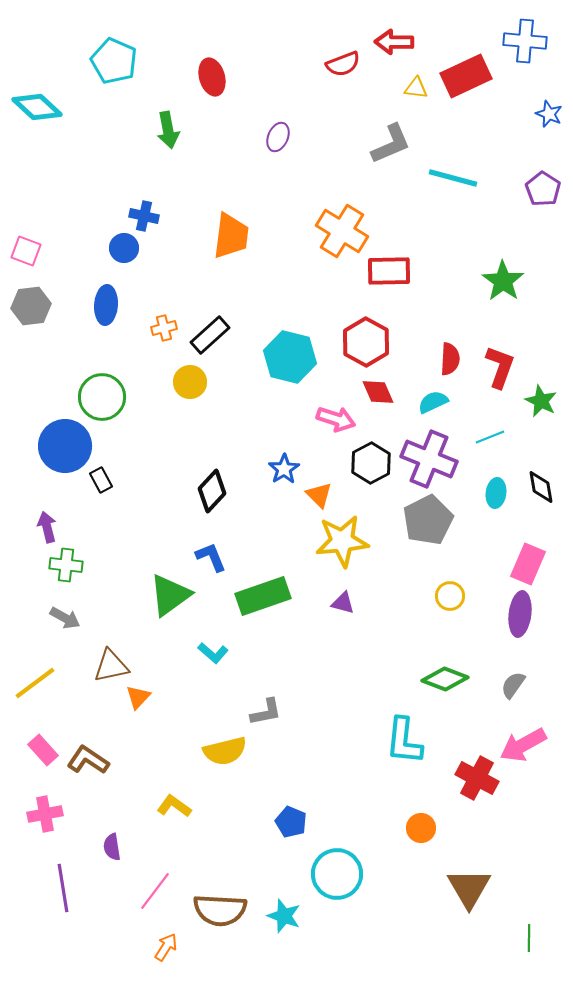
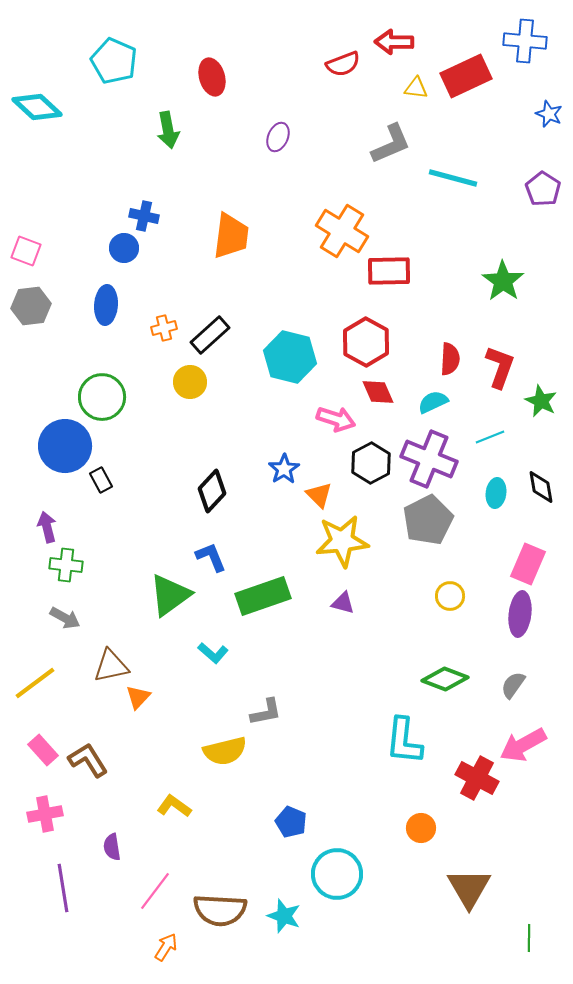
brown L-shape at (88, 760): rotated 24 degrees clockwise
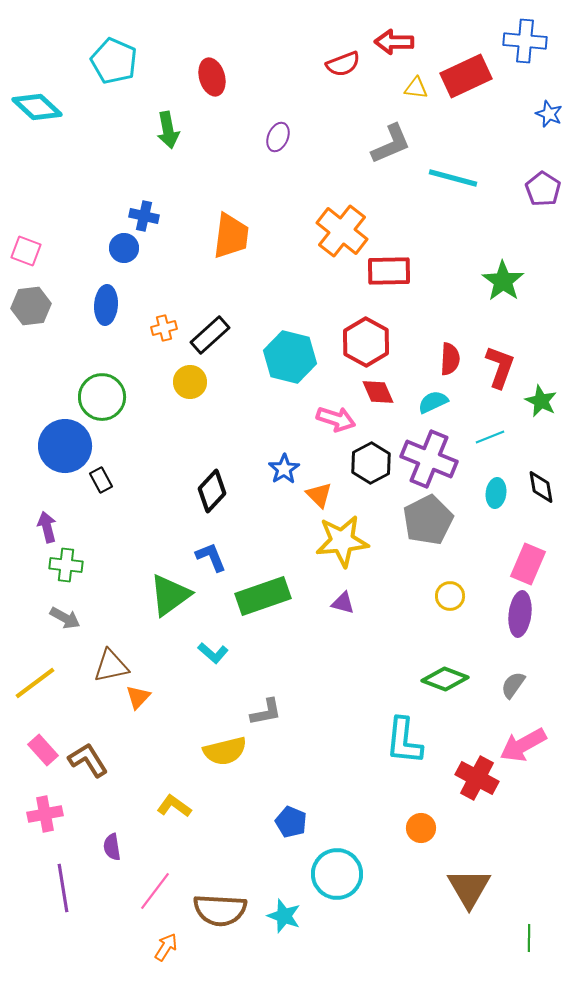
orange cross at (342, 231): rotated 6 degrees clockwise
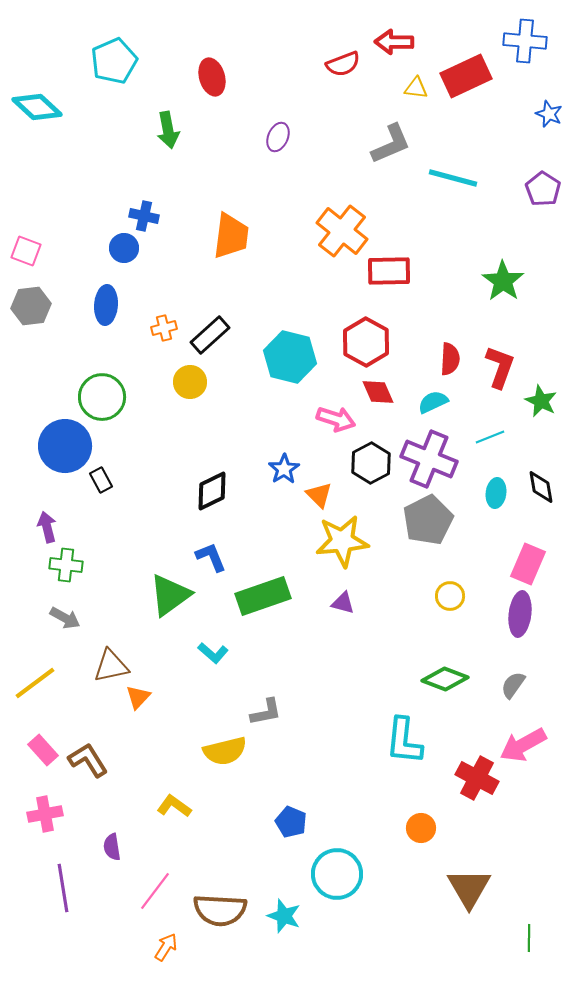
cyan pentagon at (114, 61): rotated 24 degrees clockwise
black diamond at (212, 491): rotated 21 degrees clockwise
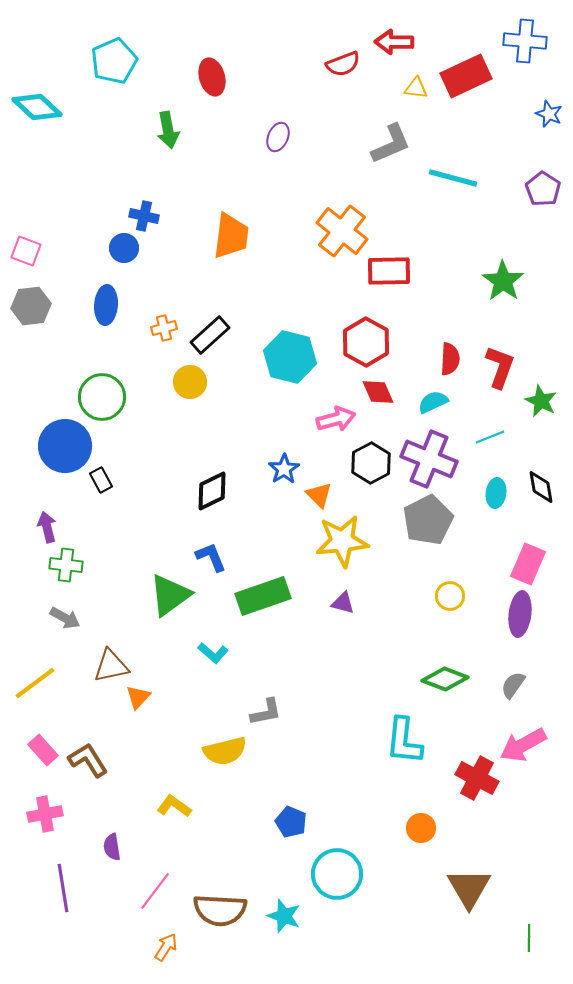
pink arrow at (336, 419): rotated 33 degrees counterclockwise
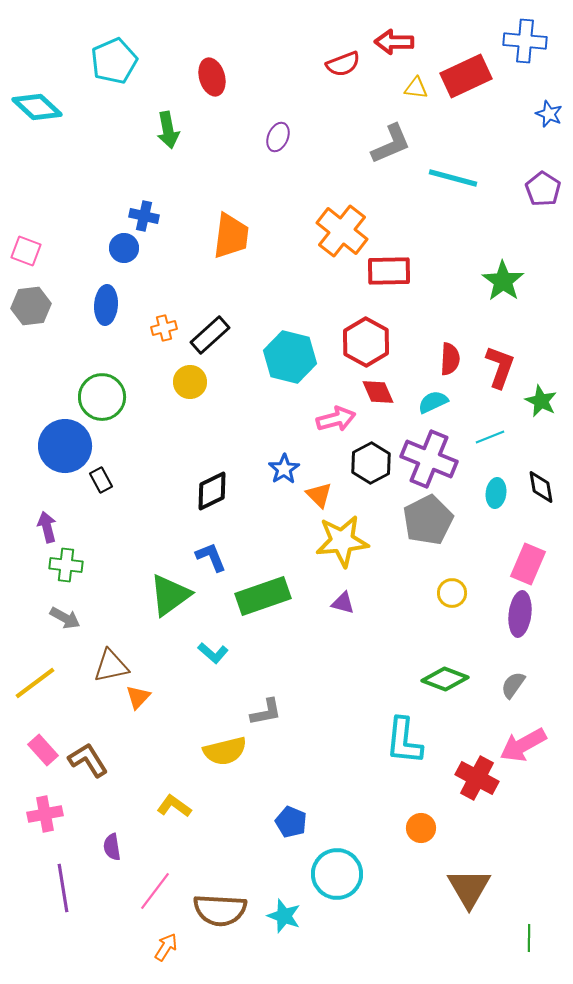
yellow circle at (450, 596): moved 2 px right, 3 px up
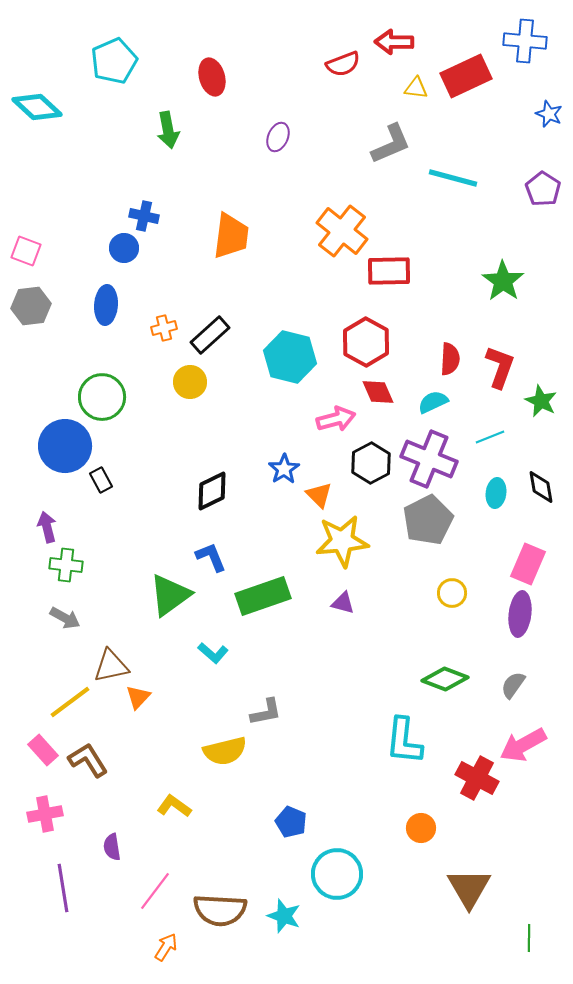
yellow line at (35, 683): moved 35 px right, 19 px down
